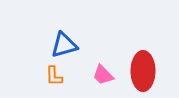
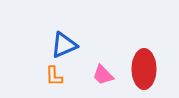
blue triangle: rotated 8 degrees counterclockwise
red ellipse: moved 1 px right, 2 px up
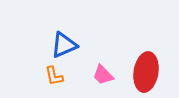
red ellipse: moved 2 px right, 3 px down; rotated 9 degrees clockwise
orange L-shape: rotated 10 degrees counterclockwise
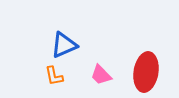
pink trapezoid: moved 2 px left
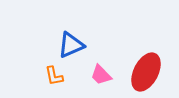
blue triangle: moved 7 px right
red ellipse: rotated 18 degrees clockwise
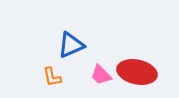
red ellipse: moved 9 px left; rotated 75 degrees clockwise
orange L-shape: moved 2 px left, 1 px down
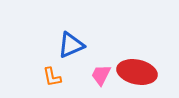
pink trapezoid: rotated 70 degrees clockwise
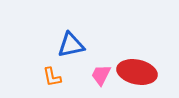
blue triangle: rotated 12 degrees clockwise
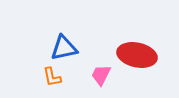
blue triangle: moved 7 px left, 3 px down
red ellipse: moved 17 px up
